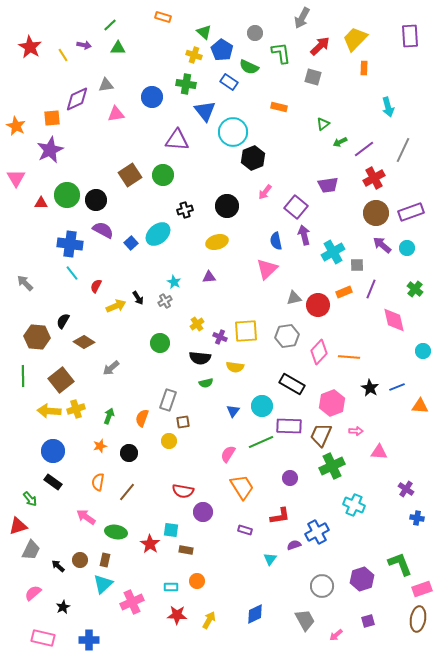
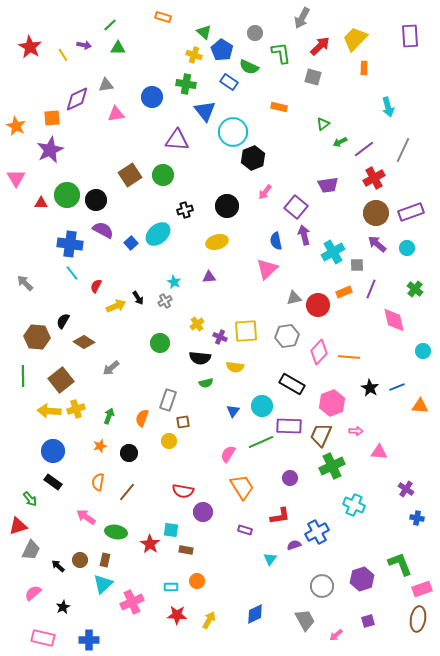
purple arrow at (382, 245): moved 5 px left, 1 px up
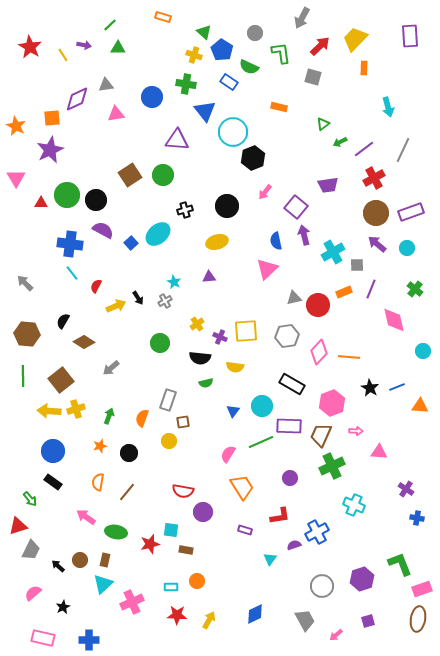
brown hexagon at (37, 337): moved 10 px left, 3 px up
red star at (150, 544): rotated 24 degrees clockwise
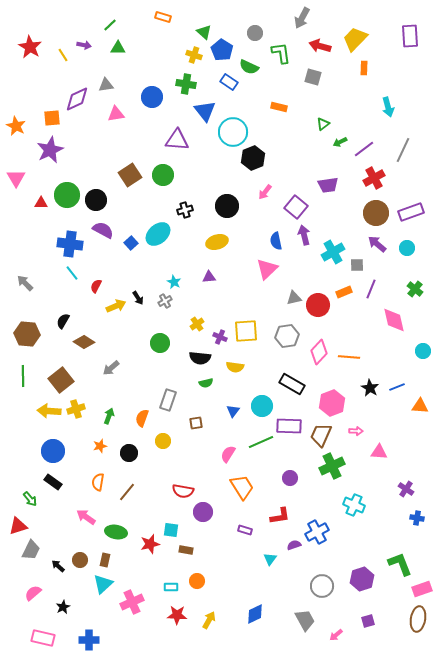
red arrow at (320, 46): rotated 120 degrees counterclockwise
brown square at (183, 422): moved 13 px right, 1 px down
yellow circle at (169, 441): moved 6 px left
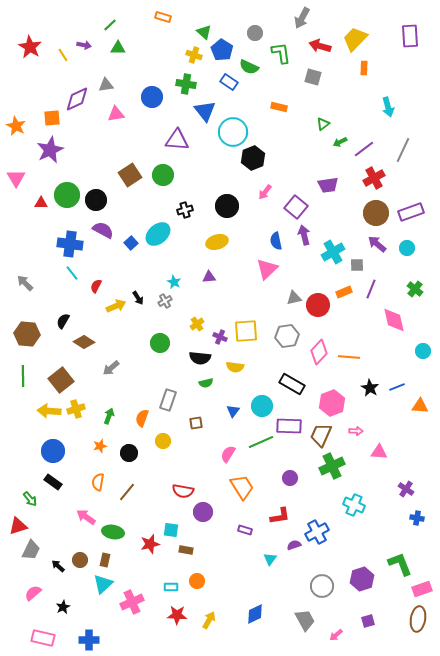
green ellipse at (116, 532): moved 3 px left
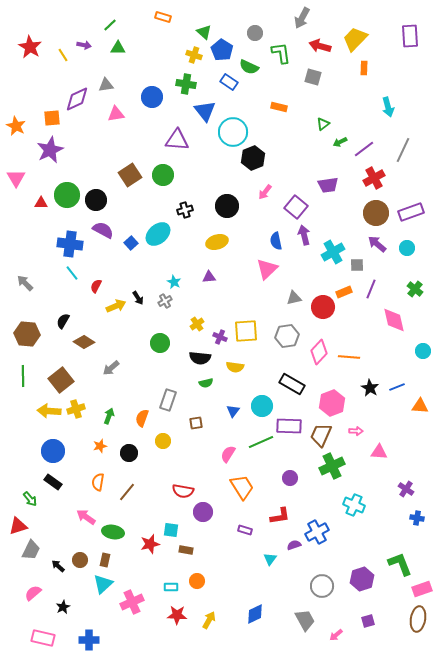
red circle at (318, 305): moved 5 px right, 2 px down
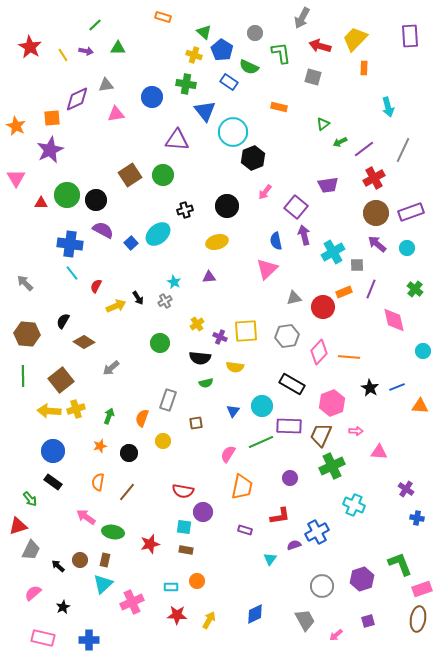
green line at (110, 25): moved 15 px left
purple arrow at (84, 45): moved 2 px right, 6 px down
orange trapezoid at (242, 487): rotated 44 degrees clockwise
cyan square at (171, 530): moved 13 px right, 3 px up
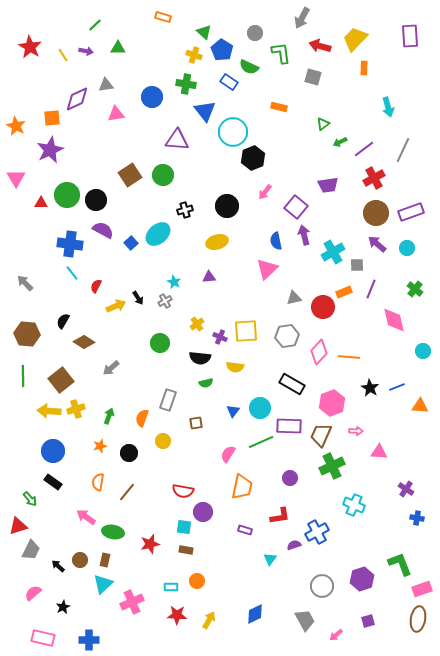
cyan circle at (262, 406): moved 2 px left, 2 px down
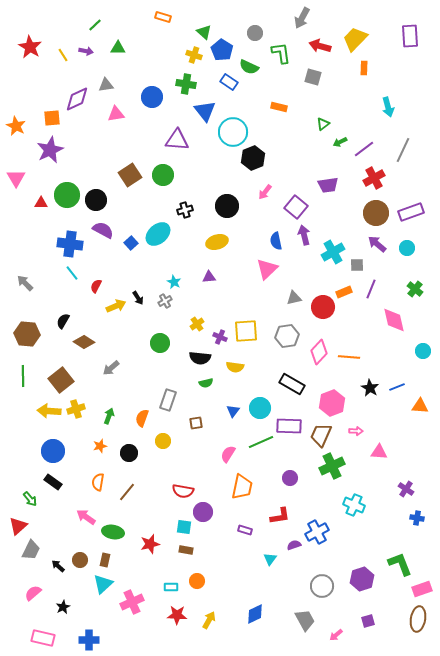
red triangle at (18, 526): rotated 24 degrees counterclockwise
